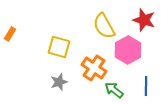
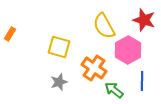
blue line: moved 4 px left, 5 px up
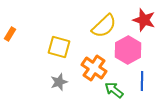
yellow semicircle: rotated 104 degrees counterclockwise
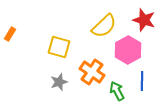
orange cross: moved 2 px left, 4 px down
green arrow: moved 3 px right, 1 px down; rotated 24 degrees clockwise
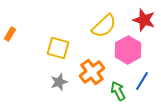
yellow square: moved 1 px left, 1 px down
orange cross: rotated 20 degrees clockwise
blue line: rotated 30 degrees clockwise
green arrow: moved 1 px right
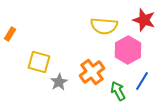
yellow semicircle: rotated 48 degrees clockwise
yellow square: moved 19 px left, 14 px down
gray star: rotated 12 degrees counterclockwise
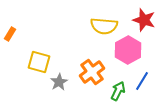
green arrow: rotated 54 degrees clockwise
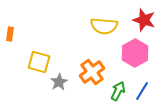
orange rectangle: rotated 24 degrees counterclockwise
pink hexagon: moved 7 px right, 3 px down
blue line: moved 10 px down
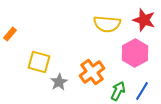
yellow semicircle: moved 3 px right, 2 px up
orange rectangle: rotated 32 degrees clockwise
